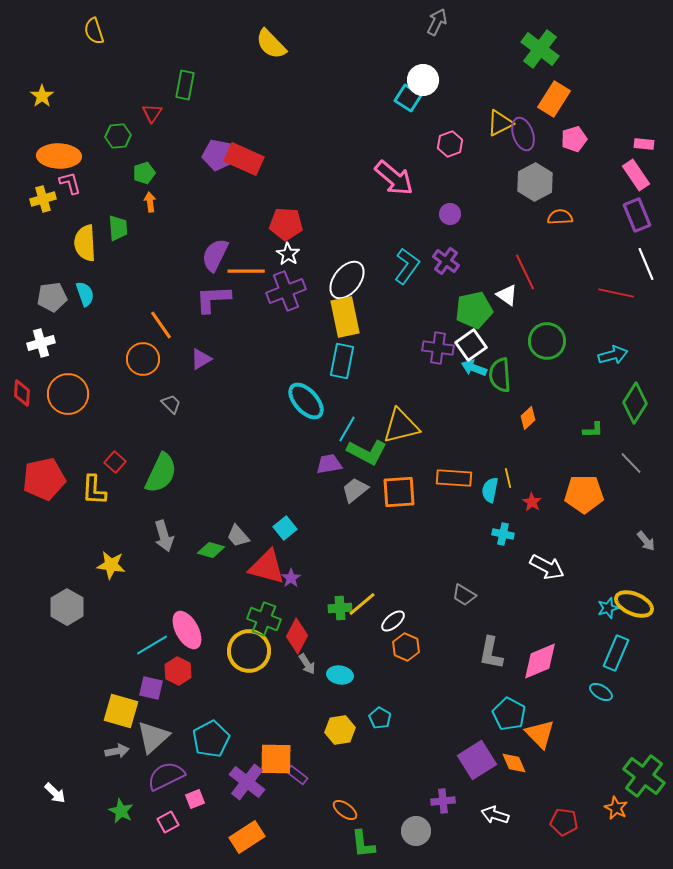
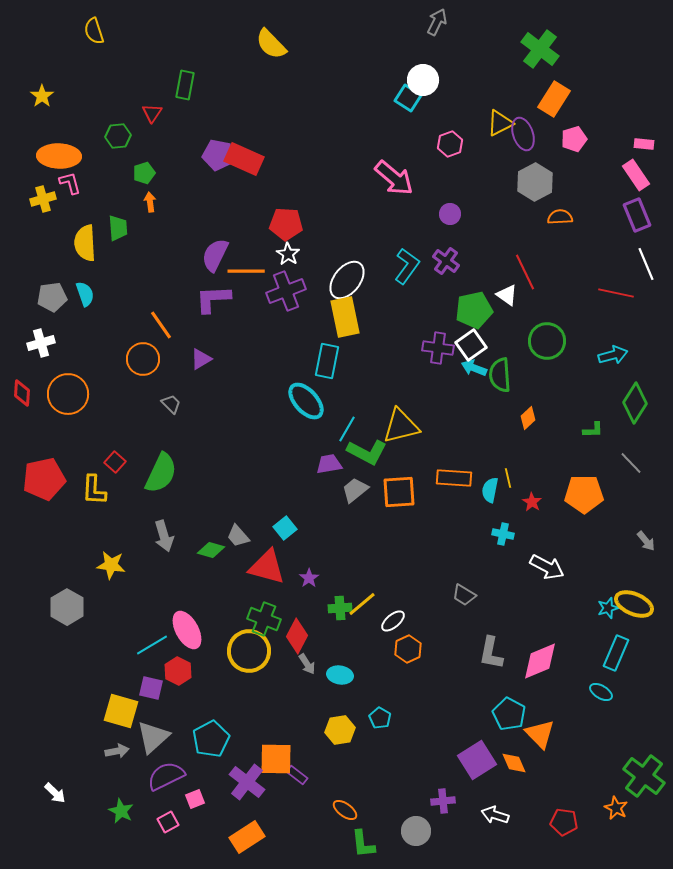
cyan rectangle at (342, 361): moved 15 px left
purple star at (291, 578): moved 18 px right
orange hexagon at (406, 647): moved 2 px right, 2 px down; rotated 12 degrees clockwise
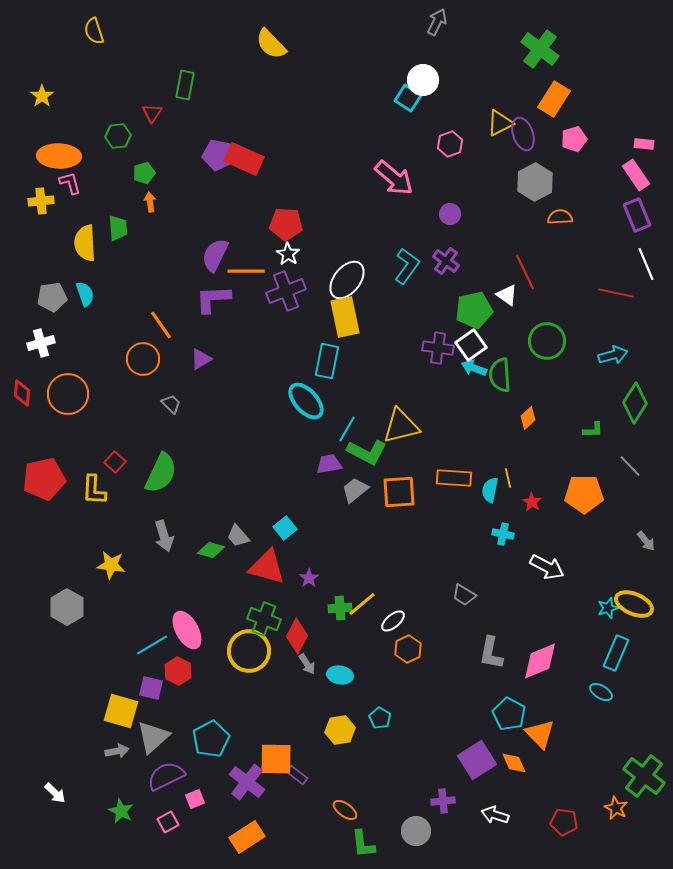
yellow cross at (43, 199): moved 2 px left, 2 px down; rotated 10 degrees clockwise
gray line at (631, 463): moved 1 px left, 3 px down
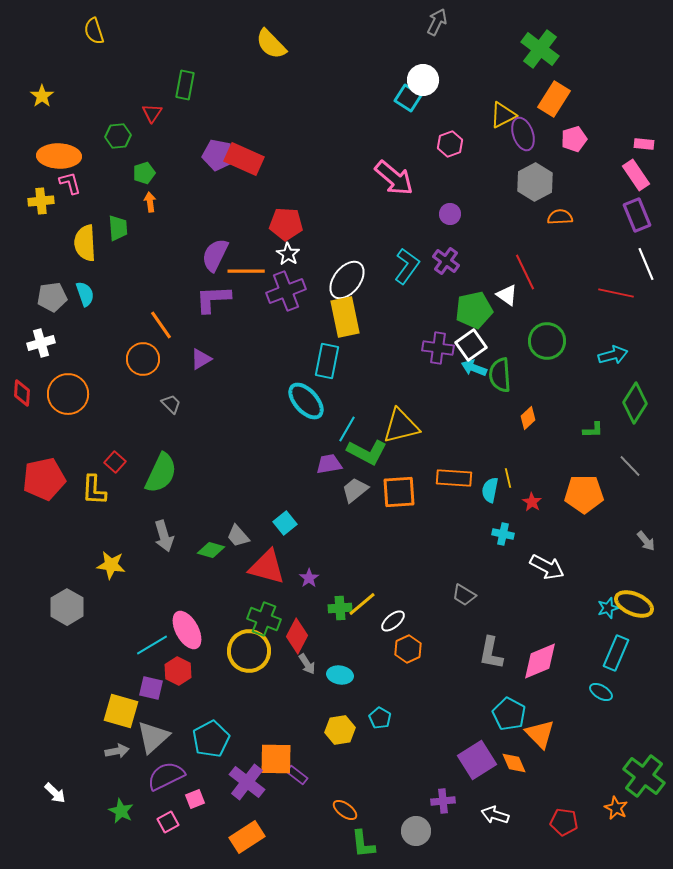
yellow triangle at (500, 123): moved 3 px right, 8 px up
cyan square at (285, 528): moved 5 px up
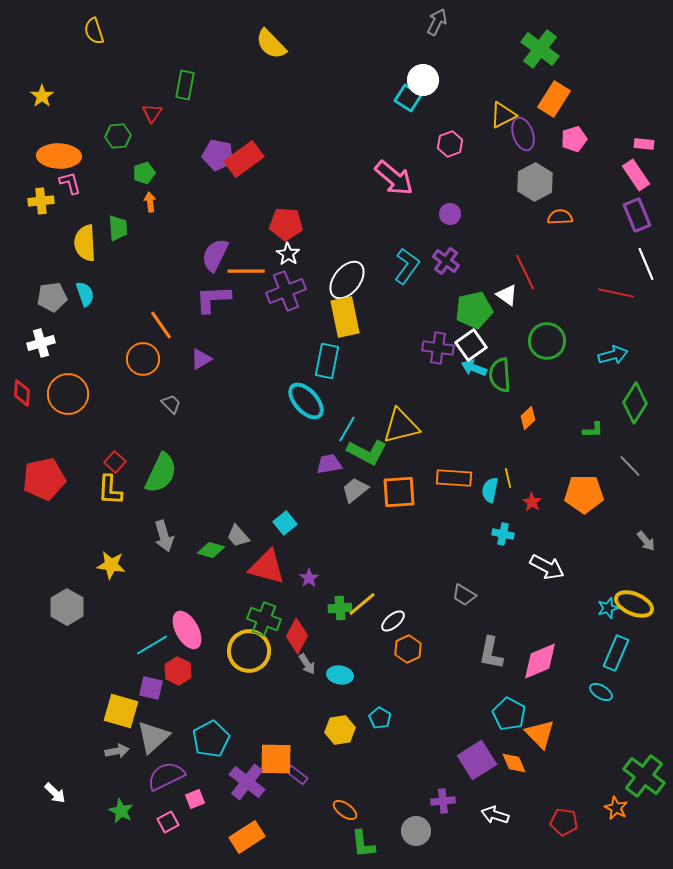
red rectangle at (244, 159): rotated 60 degrees counterclockwise
yellow L-shape at (94, 490): moved 16 px right
